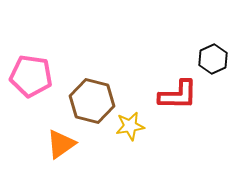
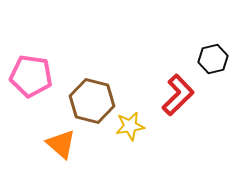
black hexagon: rotated 12 degrees clockwise
red L-shape: rotated 45 degrees counterclockwise
orange triangle: rotated 44 degrees counterclockwise
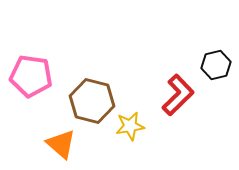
black hexagon: moved 3 px right, 6 px down
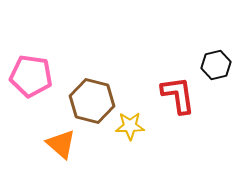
red L-shape: rotated 54 degrees counterclockwise
yellow star: rotated 8 degrees clockwise
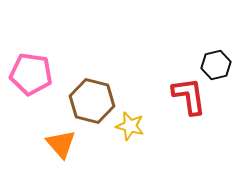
pink pentagon: moved 2 px up
red L-shape: moved 11 px right, 1 px down
yellow star: rotated 16 degrees clockwise
orange triangle: rotated 8 degrees clockwise
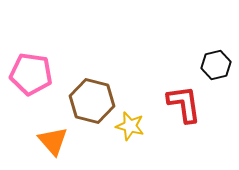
red L-shape: moved 5 px left, 8 px down
orange triangle: moved 8 px left, 3 px up
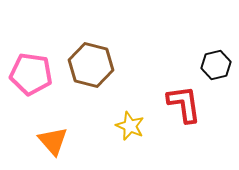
brown hexagon: moved 1 px left, 36 px up
yellow star: rotated 8 degrees clockwise
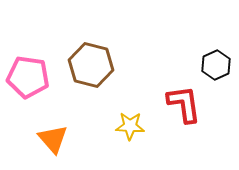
black hexagon: rotated 12 degrees counterclockwise
pink pentagon: moved 3 px left, 3 px down
yellow star: rotated 20 degrees counterclockwise
orange triangle: moved 2 px up
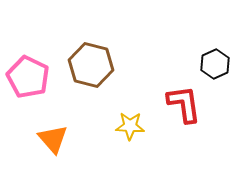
black hexagon: moved 1 px left, 1 px up
pink pentagon: rotated 18 degrees clockwise
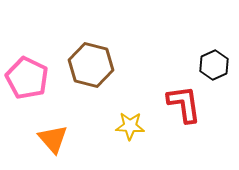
black hexagon: moved 1 px left, 1 px down
pink pentagon: moved 1 px left, 1 px down
